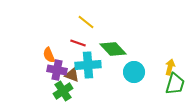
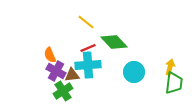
red line: moved 10 px right, 5 px down; rotated 42 degrees counterclockwise
green diamond: moved 1 px right, 7 px up
orange semicircle: moved 1 px right
purple cross: moved 1 px left, 1 px down; rotated 18 degrees clockwise
brown triangle: rotated 28 degrees counterclockwise
green trapezoid: moved 1 px left, 1 px up; rotated 10 degrees counterclockwise
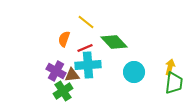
red line: moved 3 px left
orange semicircle: moved 14 px right, 16 px up; rotated 42 degrees clockwise
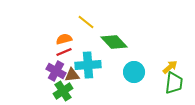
orange semicircle: rotated 56 degrees clockwise
red line: moved 21 px left, 4 px down
yellow arrow: rotated 35 degrees clockwise
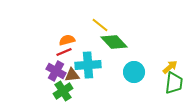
yellow line: moved 14 px right, 3 px down
orange semicircle: moved 3 px right, 1 px down
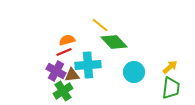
green trapezoid: moved 3 px left, 5 px down
